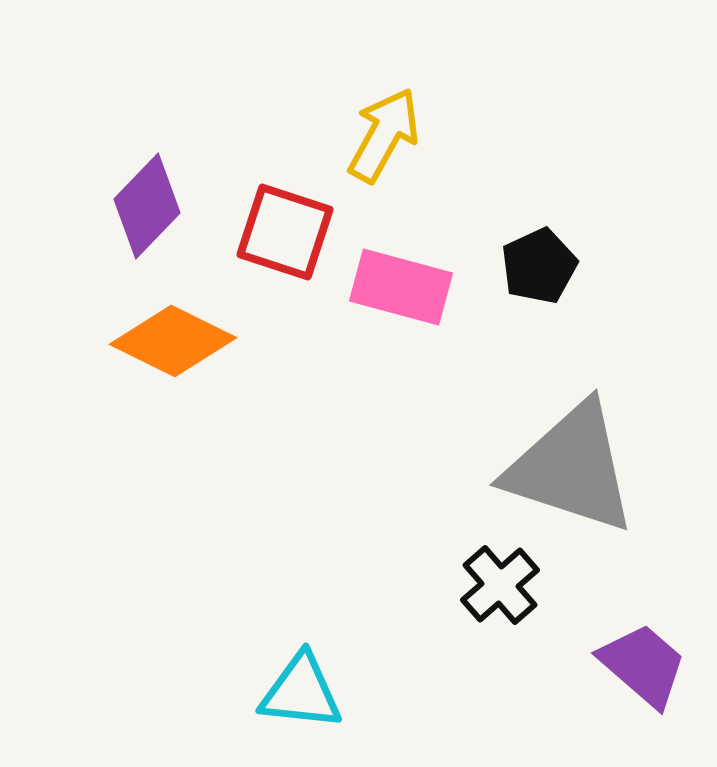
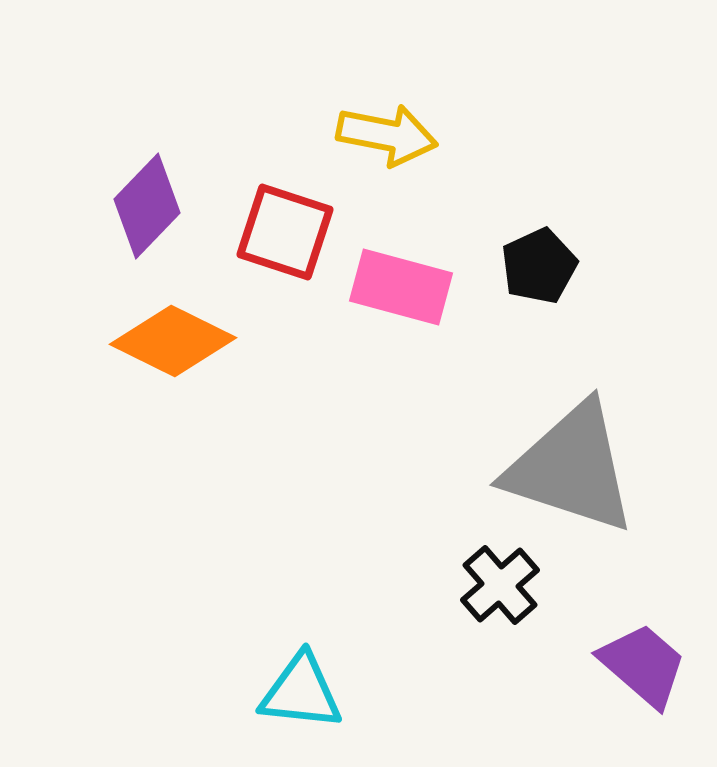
yellow arrow: moved 3 px right; rotated 72 degrees clockwise
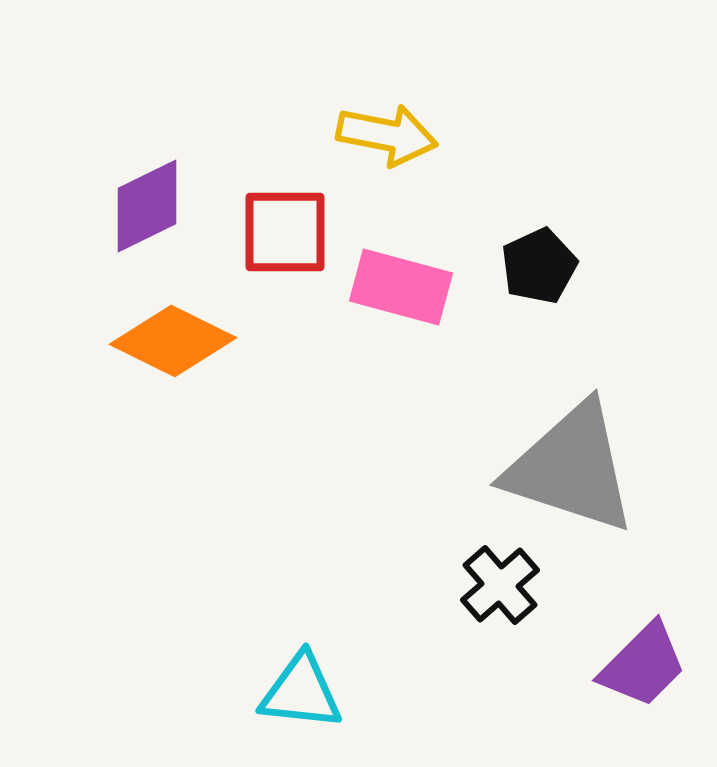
purple diamond: rotated 20 degrees clockwise
red square: rotated 18 degrees counterclockwise
purple trapezoid: rotated 94 degrees clockwise
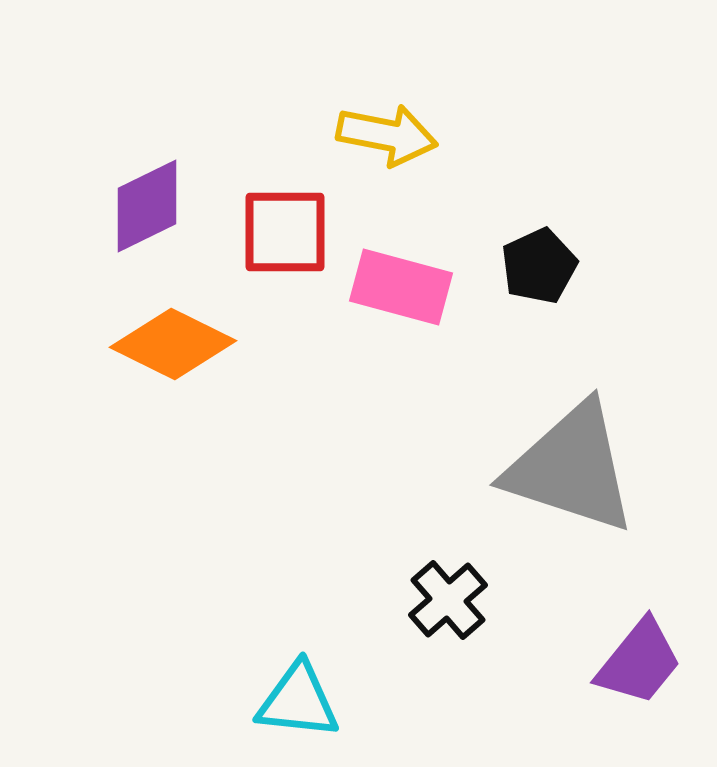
orange diamond: moved 3 px down
black cross: moved 52 px left, 15 px down
purple trapezoid: moved 4 px left, 3 px up; rotated 6 degrees counterclockwise
cyan triangle: moved 3 px left, 9 px down
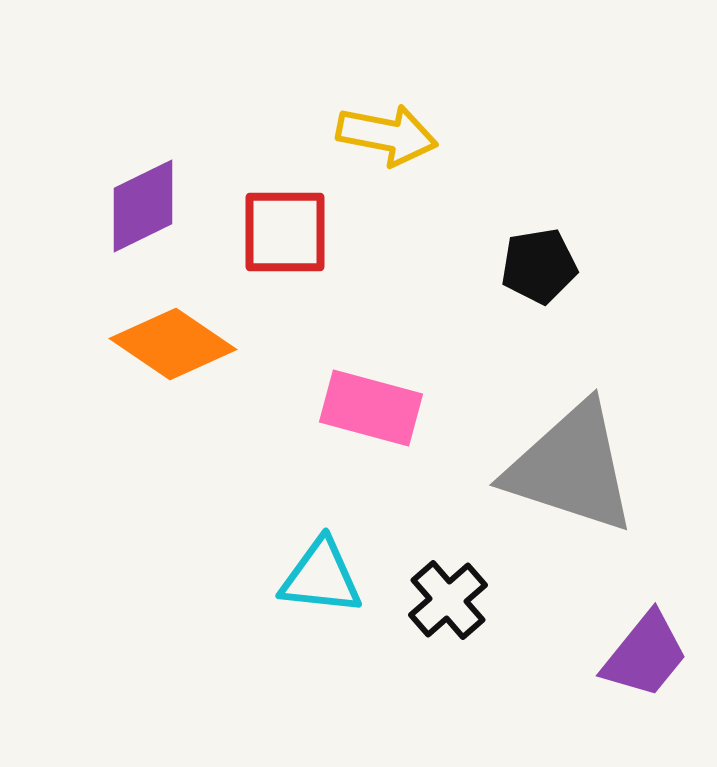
purple diamond: moved 4 px left
black pentagon: rotated 16 degrees clockwise
pink rectangle: moved 30 px left, 121 px down
orange diamond: rotated 8 degrees clockwise
purple trapezoid: moved 6 px right, 7 px up
cyan triangle: moved 23 px right, 124 px up
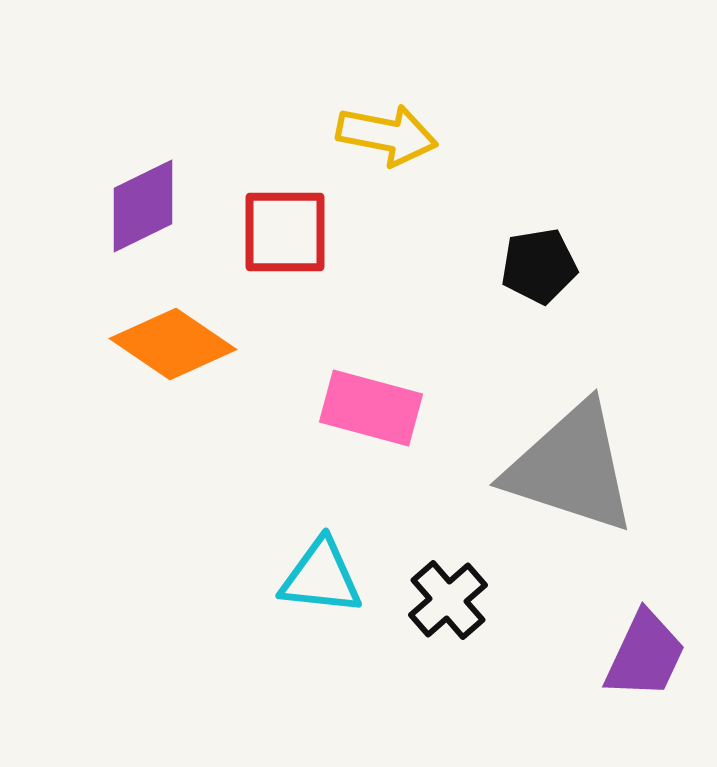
purple trapezoid: rotated 14 degrees counterclockwise
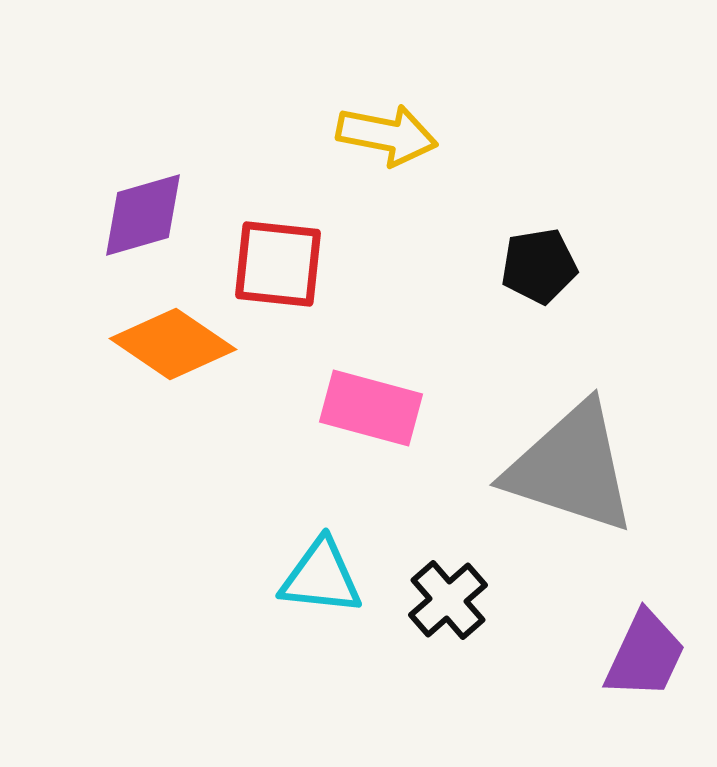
purple diamond: moved 9 px down; rotated 10 degrees clockwise
red square: moved 7 px left, 32 px down; rotated 6 degrees clockwise
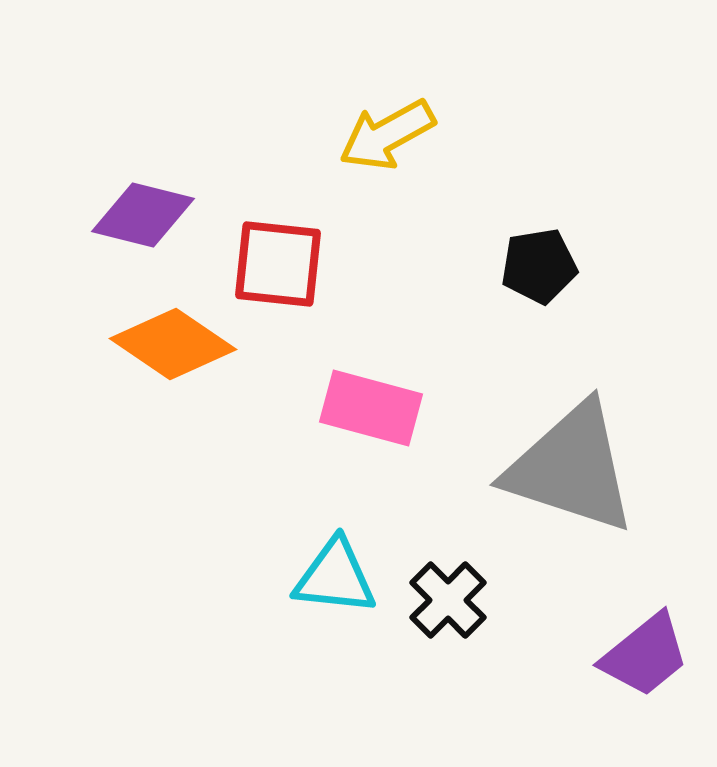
yellow arrow: rotated 140 degrees clockwise
purple diamond: rotated 30 degrees clockwise
cyan triangle: moved 14 px right
black cross: rotated 4 degrees counterclockwise
purple trapezoid: rotated 26 degrees clockwise
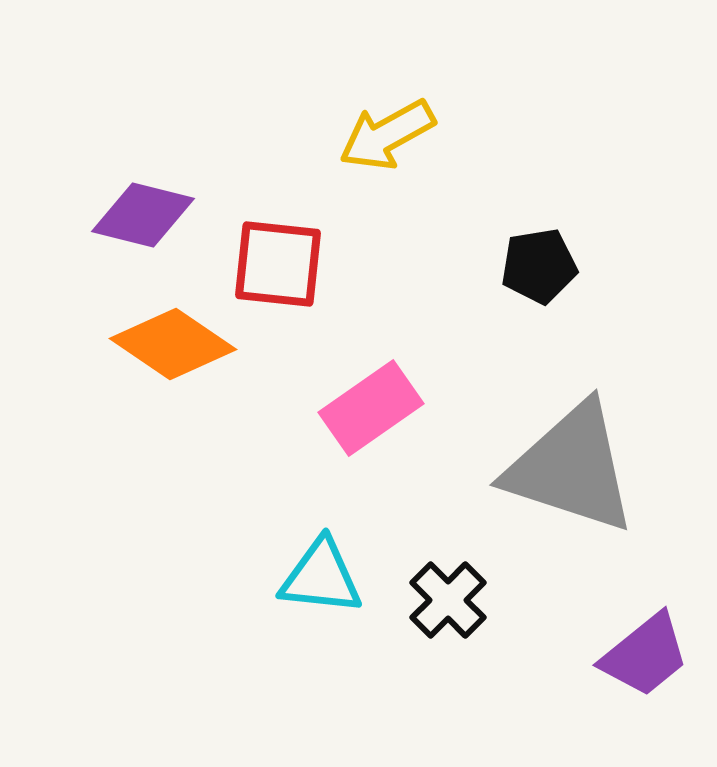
pink rectangle: rotated 50 degrees counterclockwise
cyan triangle: moved 14 px left
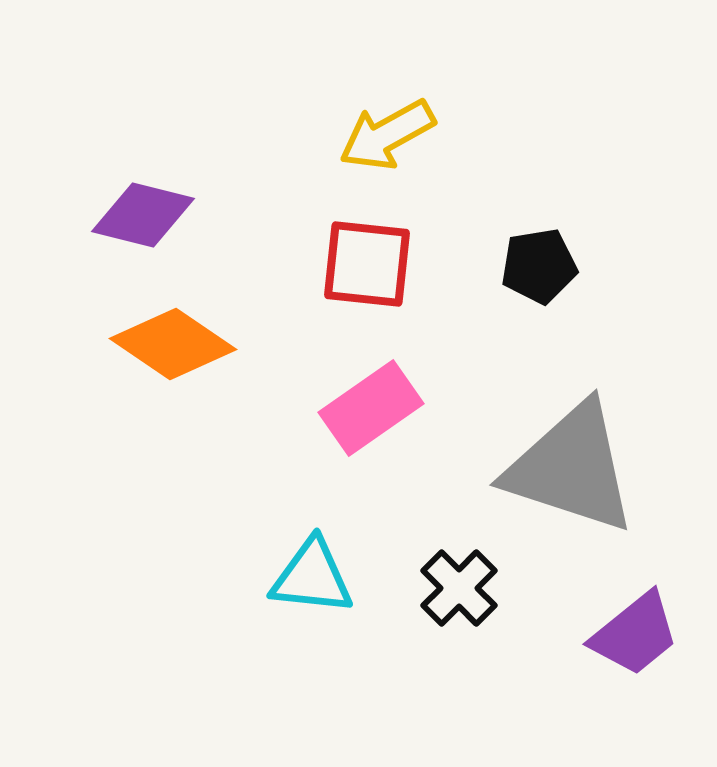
red square: moved 89 px right
cyan triangle: moved 9 px left
black cross: moved 11 px right, 12 px up
purple trapezoid: moved 10 px left, 21 px up
